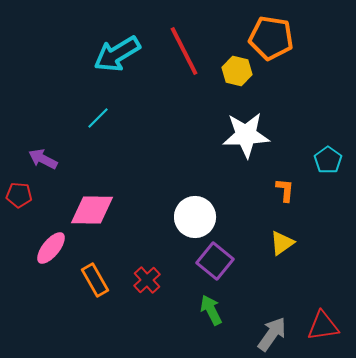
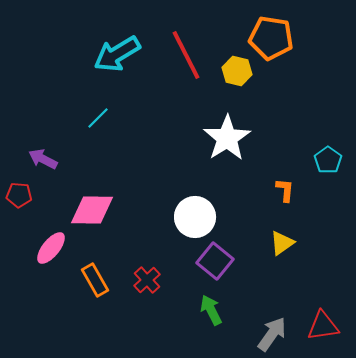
red line: moved 2 px right, 4 px down
white star: moved 19 px left, 3 px down; rotated 30 degrees counterclockwise
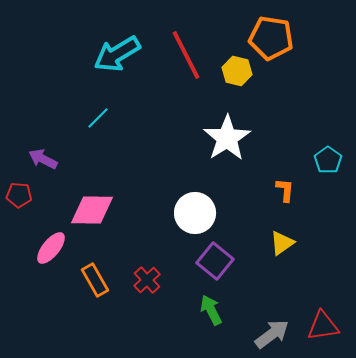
white circle: moved 4 px up
gray arrow: rotated 18 degrees clockwise
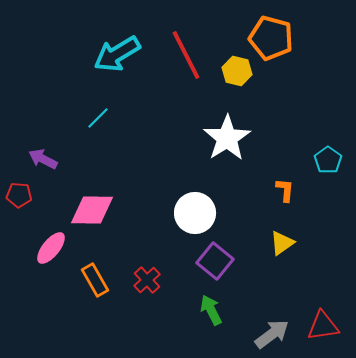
orange pentagon: rotated 6 degrees clockwise
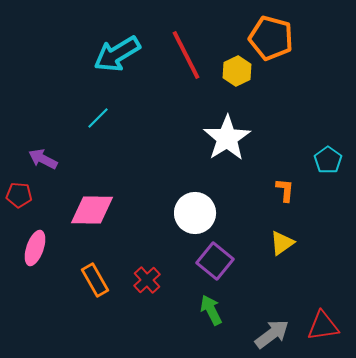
yellow hexagon: rotated 20 degrees clockwise
pink ellipse: moved 16 px left; rotated 20 degrees counterclockwise
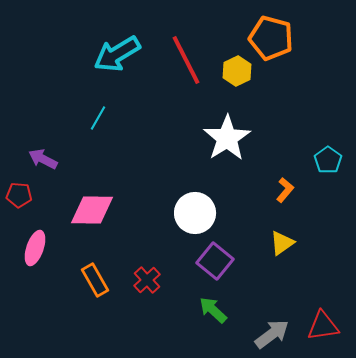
red line: moved 5 px down
cyan line: rotated 15 degrees counterclockwise
orange L-shape: rotated 35 degrees clockwise
green arrow: moved 2 px right; rotated 20 degrees counterclockwise
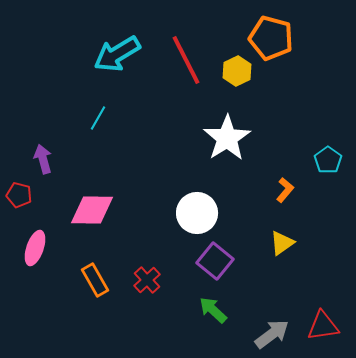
purple arrow: rotated 48 degrees clockwise
red pentagon: rotated 10 degrees clockwise
white circle: moved 2 px right
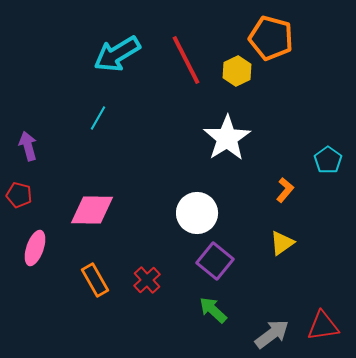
purple arrow: moved 15 px left, 13 px up
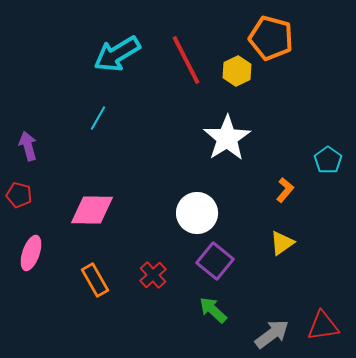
pink ellipse: moved 4 px left, 5 px down
red cross: moved 6 px right, 5 px up
